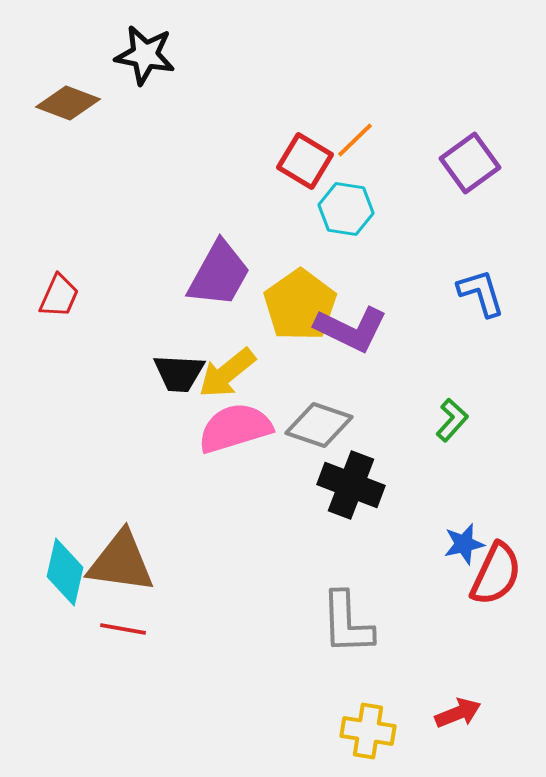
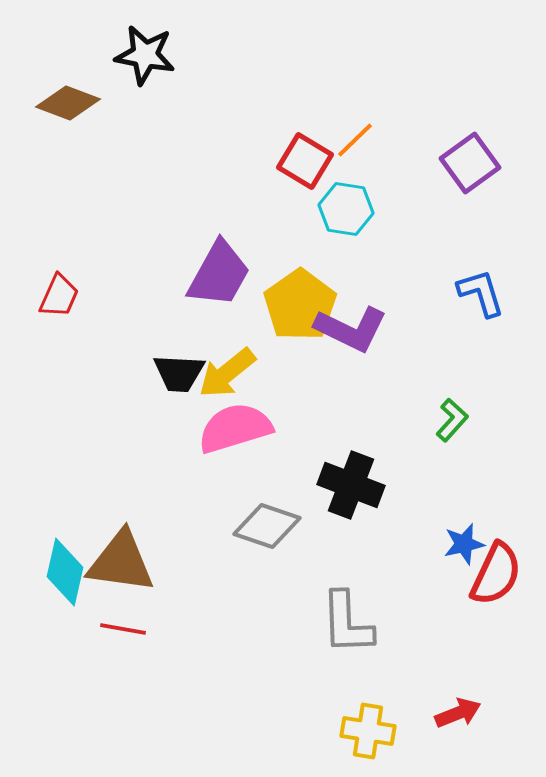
gray diamond: moved 52 px left, 101 px down
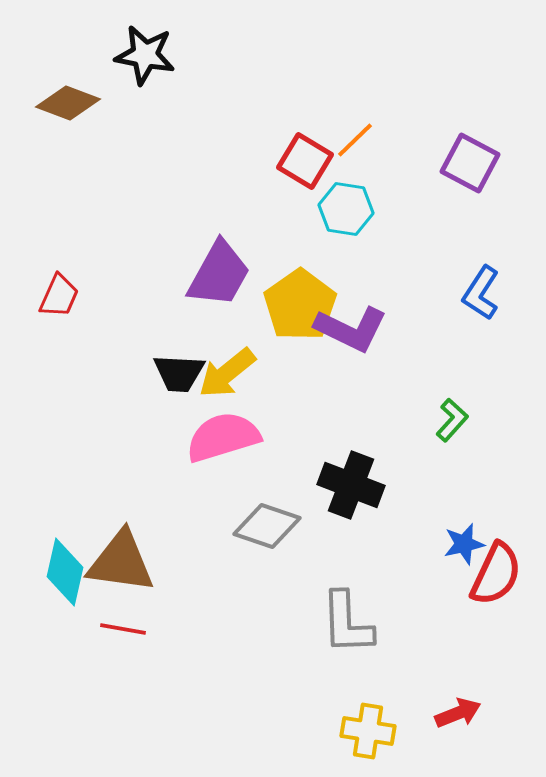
purple square: rotated 26 degrees counterclockwise
blue L-shape: rotated 130 degrees counterclockwise
pink semicircle: moved 12 px left, 9 px down
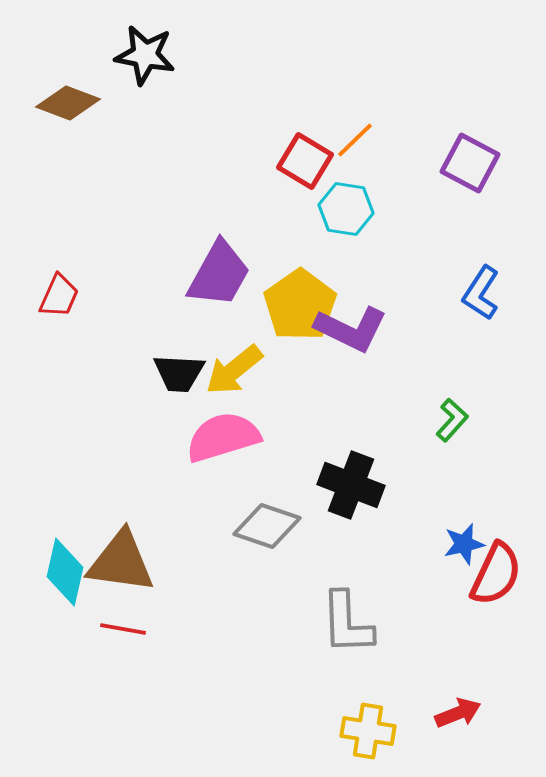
yellow arrow: moved 7 px right, 3 px up
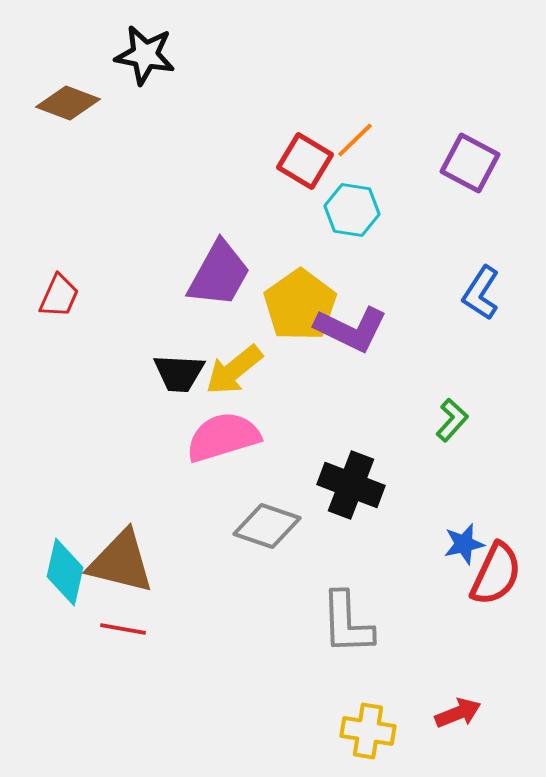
cyan hexagon: moved 6 px right, 1 px down
brown triangle: rotated 6 degrees clockwise
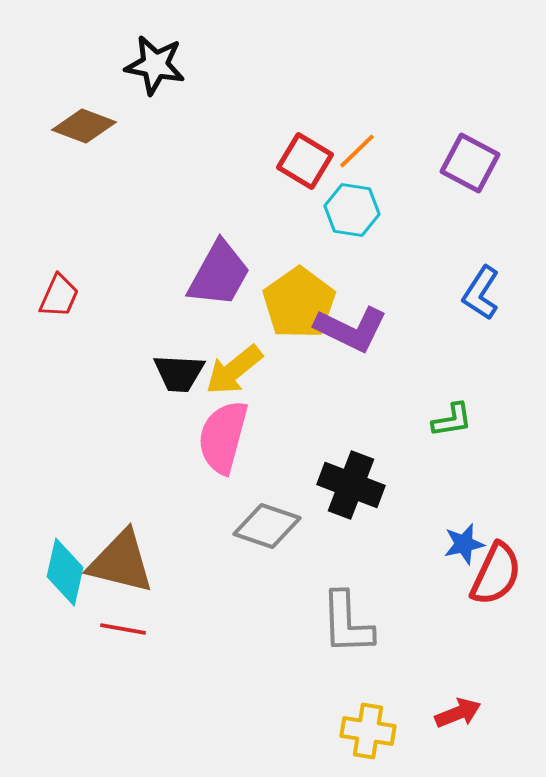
black star: moved 10 px right, 10 px down
brown diamond: moved 16 px right, 23 px down
orange line: moved 2 px right, 11 px down
yellow pentagon: moved 1 px left, 2 px up
green L-shape: rotated 39 degrees clockwise
pink semicircle: rotated 58 degrees counterclockwise
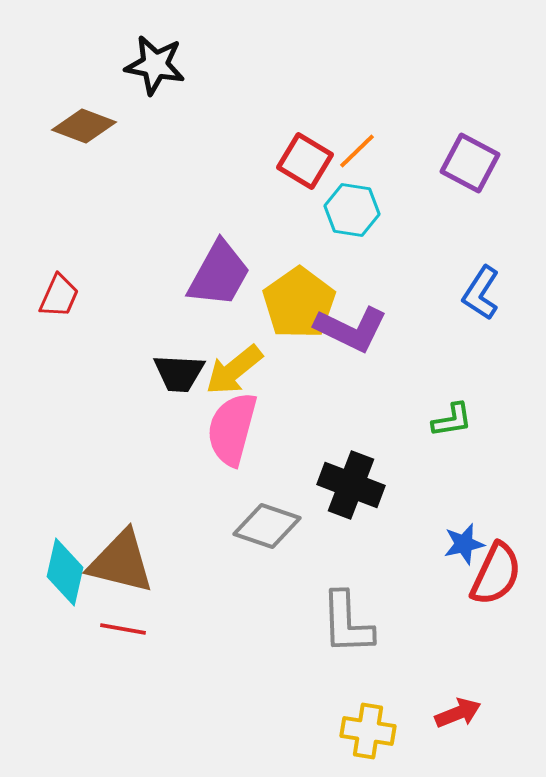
pink semicircle: moved 9 px right, 8 px up
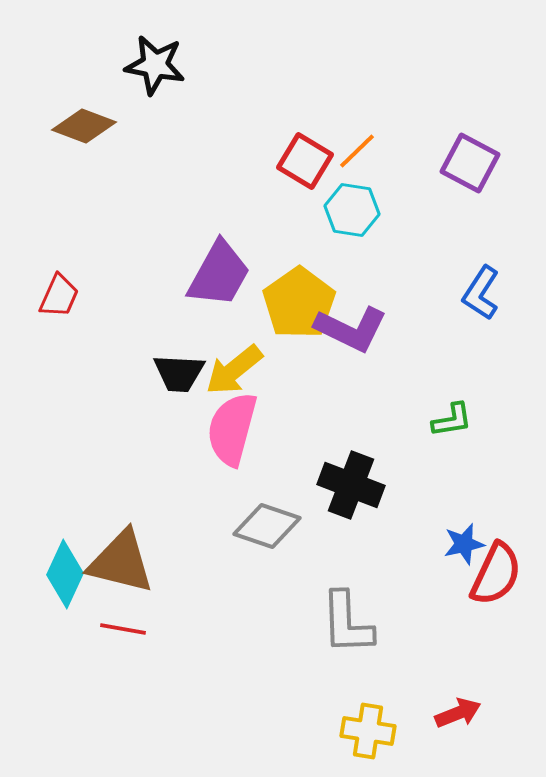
cyan diamond: moved 2 px down; rotated 12 degrees clockwise
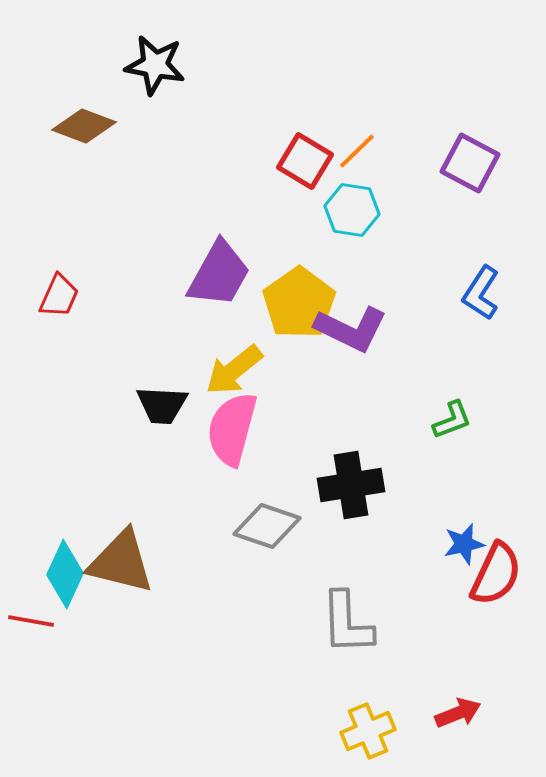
black trapezoid: moved 17 px left, 32 px down
green L-shape: rotated 12 degrees counterclockwise
black cross: rotated 30 degrees counterclockwise
red line: moved 92 px left, 8 px up
yellow cross: rotated 32 degrees counterclockwise
